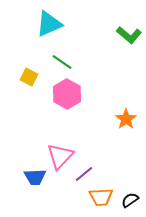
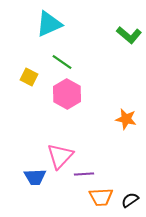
orange star: rotated 25 degrees counterclockwise
purple line: rotated 36 degrees clockwise
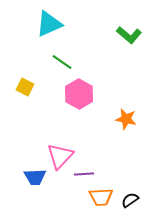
yellow square: moved 4 px left, 10 px down
pink hexagon: moved 12 px right
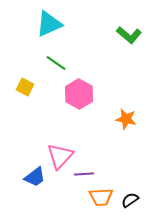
green line: moved 6 px left, 1 px down
blue trapezoid: rotated 35 degrees counterclockwise
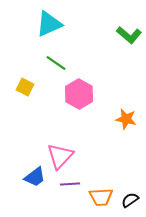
purple line: moved 14 px left, 10 px down
